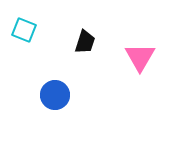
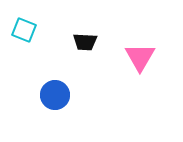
black trapezoid: rotated 75 degrees clockwise
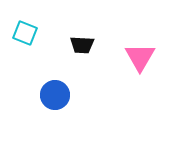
cyan square: moved 1 px right, 3 px down
black trapezoid: moved 3 px left, 3 px down
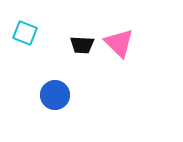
pink triangle: moved 21 px left, 14 px up; rotated 16 degrees counterclockwise
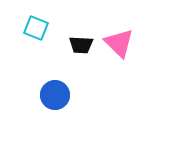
cyan square: moved 11 px right, 5 px up
black trapezoid: moved 1 px left
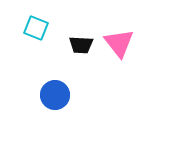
pink triangle: rotated 8 degrees clockwise
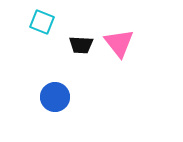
cyan square: moved 6 px right, 6 px up
blue circle: moved 2 px down
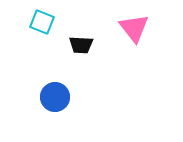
pink triangle: moved 15 px right, 15 px up
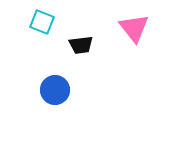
black trapezoid: rotated 10 degrees counterclockwise
blue circle: moved 7 px up
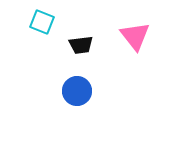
pink triangle: moved 1 px right, 8 px down
blue circle: moved 22 px right, 1 px down
